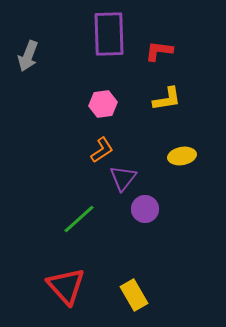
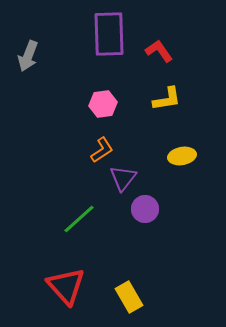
red L-shape: rotated 48 degrees clockwise
yellow rectangle: moved 5 px left, 2 px down
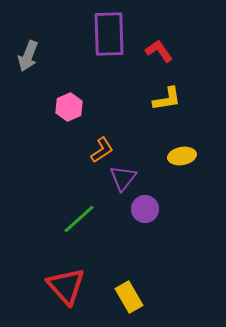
pink hexagon: moved 34 px left, 3 px down; rotated 16 degrees counterclockwise
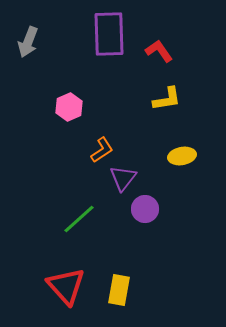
gray arrow: moved 14 px up
yellow rectangle: moved 10 px left, 7 px up; rotated 40 degrees clockwise
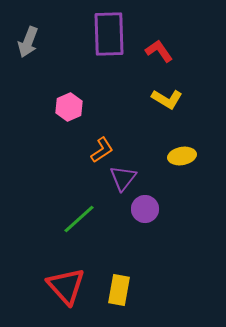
yellow L-shape: rotated 40 degrees clockwise
